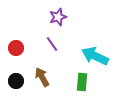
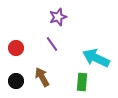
cyan arrow: moved 1 px right, 2 px down
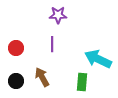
purple star: moved 2 px up; rotated 18 degrees clockwise
purple line: rotated 35 degrees clockwise
cyan arrow: moved 2 px right, 1 px down
